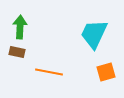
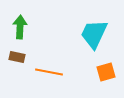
brown rectangle: moved 5 px down
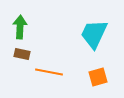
brown rectangle: moved 5 px right, 3 px up
orange square: moved 8 px left, 5 px down
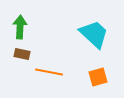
cyan trapezoid: rotated 108 degrees clockwise
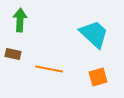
green arrow: moved 7 px up
brown rectangle: moved 9 px left
orange line: moved 3 px up
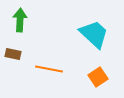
orange square: rotated 18 degrees counterclockwise
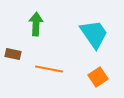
green arrow: moved 16 px right, 4 px down
cyan trapezoid: rotated 12 degrees clockwise
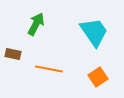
green arrow: rotated 25 degrees clockwise
cyan trapezoid: moved 2 px up
